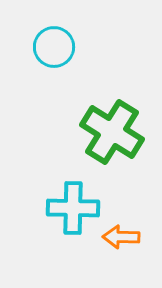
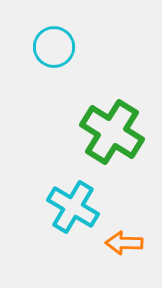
cyan cross: moved 1 px up; rotated 30 degrees clockwise
orange arrow: moved 3 px right, 6 px down
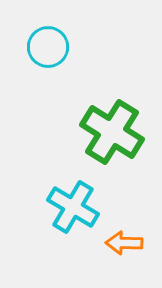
cyan circle: moved 6 px left
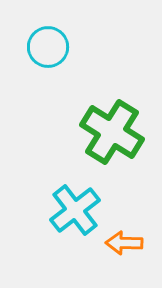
cyan cross: moved 2 px right, 3 px down; rotated 21 degrees clockwise
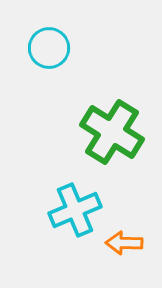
cyan circle: moved 1 px right, 1 px down
cyan cross: rotated 15 degrees clockwise
